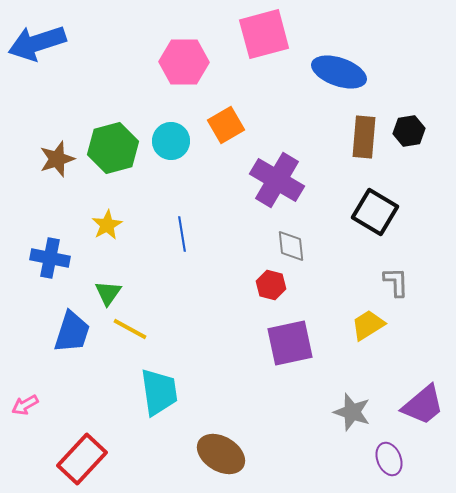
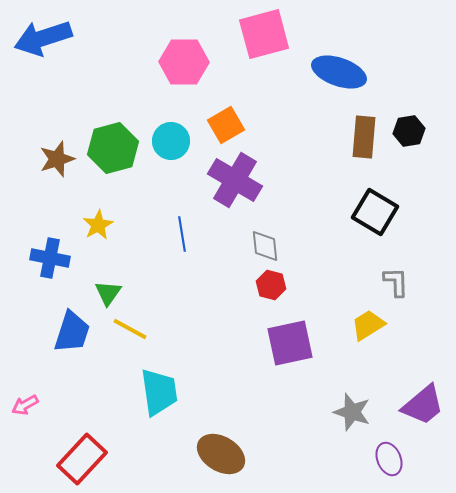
blue arrow: moved 6 px right, 5 px up
purple cross: moved 42 px left
yellow star: moved 9 px left
gray diamond: moved 26 px left
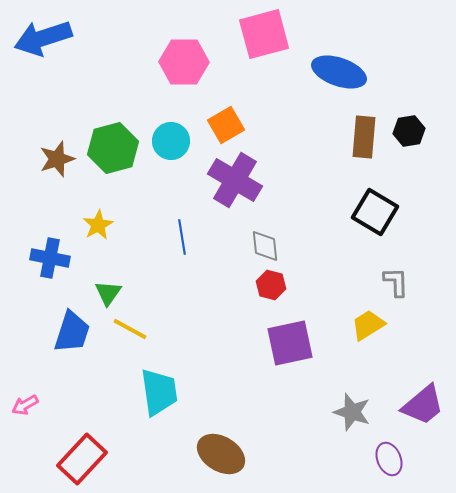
blue line: moved 3 px down
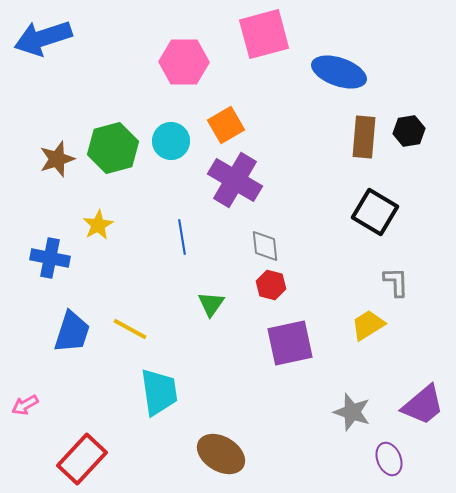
green triangle: moved 103 px right, 11 px down
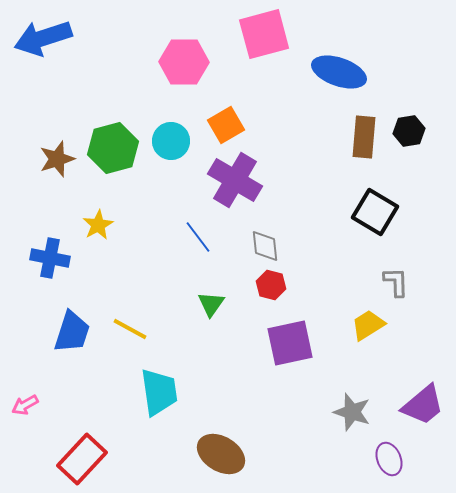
blue line: moved 16 px right; rotated 28 degrees counterclockwise
